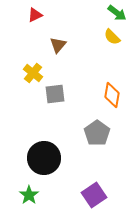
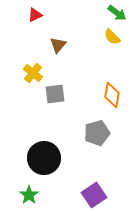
gray pentagon: rotated 20 degrees clockwise
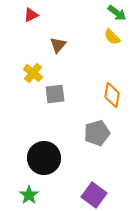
red triangle: moved 4 px left
purple square: rotated 20 degrees counterclockwise
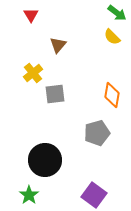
red triangle: rotated 35 degrees counterclockwise
yellow cross: rotated 12 degrees clockwise
black circle: moved 1 px right, 2 px down
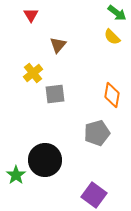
green star: moved 13 px left, 20 px up
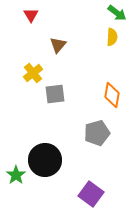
yellow semicircle: rotated 132 degrees counterclockwise
purple square: moved 3 px left, 1 px up
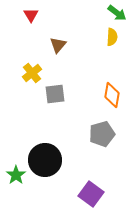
yellow cross: moved 1 px left
gray pentagon: moved 5 px right, 1 px down
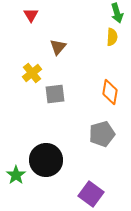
green arrow: rotated 36 degrees clockwise
brown triangle: moved 2 px down
orange diamond: moved 2 px left, 3 px up
black circle: moved 1 px right
